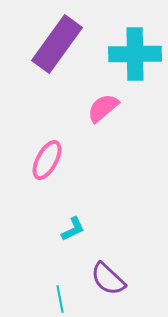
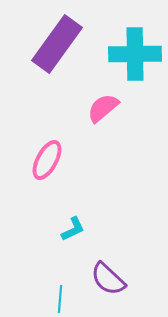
cyan line: rotated 16 degrees clockwise
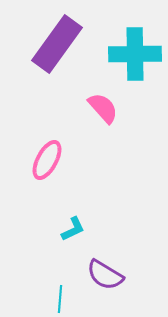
pink semicircle: rotated 88 degrees clockwise
purple semicircle: moved 3 px left, 4 px up; rotated 12 degrees counterclockwise
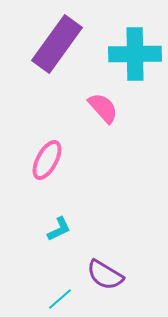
cyan L-shape: moved 14 px left
cyan line: rotated 44 degrees clockwise
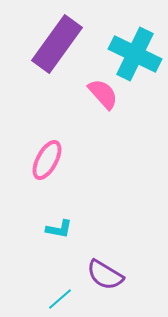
cyan cross: rotated 27 degrees clockwise
pink semicircle: moved 14 px up
cyan L-shape: rotated 36 degrees clockwise
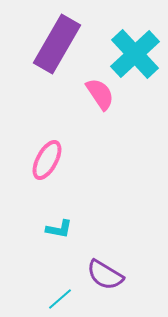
purple rectangle: rotated 6 degrees counterclockwise
cyan cross: rotated 21 degrees clockwise
pink semicircle: moved 3 px left; rotated 8 degrees clockwise
